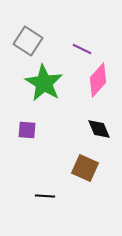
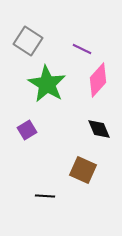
green star: moved 3 px right, 1 px down
purple square: rotated 36 degrees counterclockwise
brown square: moved 2 px left, 2 px down
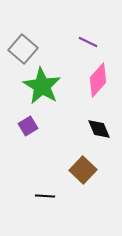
gray square: moved 5 px left, 8 px down; rotated 8 degrees clockwise
purple line: moved 6 px right, 7 px up
green star: moved 5 px left, 2 px down
purple square: moved 1 px right, 4 px up
brown square: rotated 20 degrees clockwise
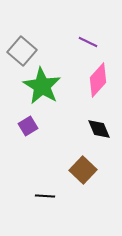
gray square: moved 1 px left, 2 px down
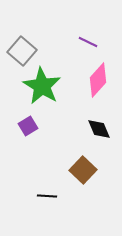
black line: moved 2 px right
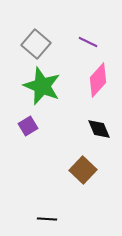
gray square: moved 14 px right, 7 px up
green star: rotated 9 degrees counterclockwise
black line: moved 23 px down
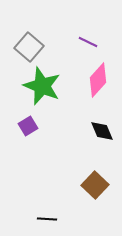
gray square: moved 7 px left, 3 px down
black diamond: moved 3 px right, 2 px down
brown square: moved 12 px right, 15 px down
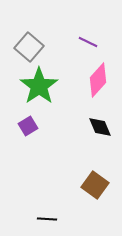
green star: moved 3 px left; rotated 15 degrees clockwise
black diamond: moved 2 px left, 4 px up
brown square: rotated 8 degrees counterclockwise
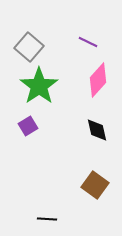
black diamond: moved 3 px left, 3 px down; rotated 10 degrees clockwise
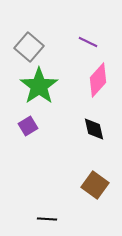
black diamond: moved 3 px left, 1 px up
